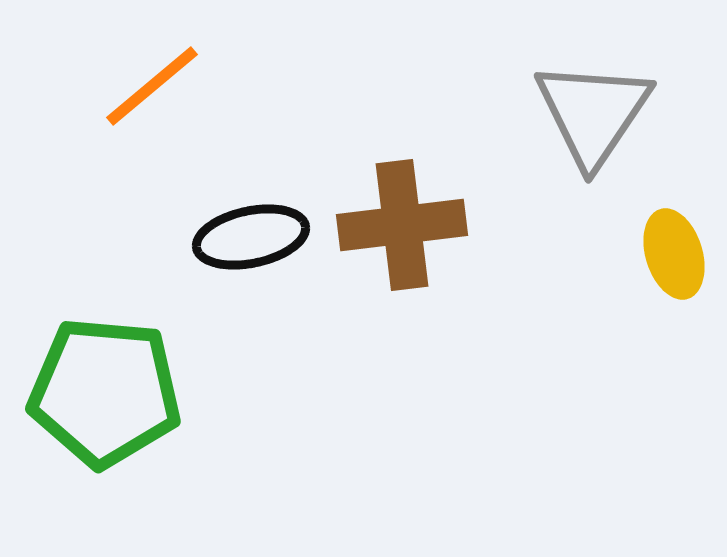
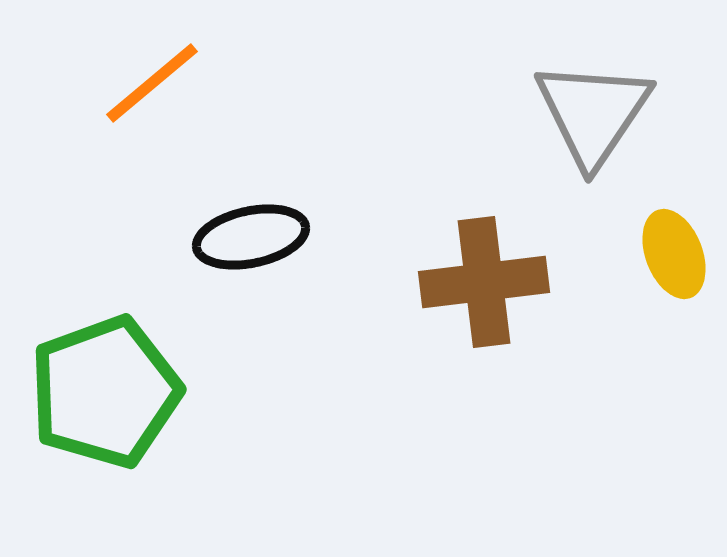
orange line: moved 3 px up
brown cross: moved 82 px right, 57 px down
yellow ellipse: rotated 4 degrees counterclockwise
green pentagon: rotated 25 degrees counterclockwise
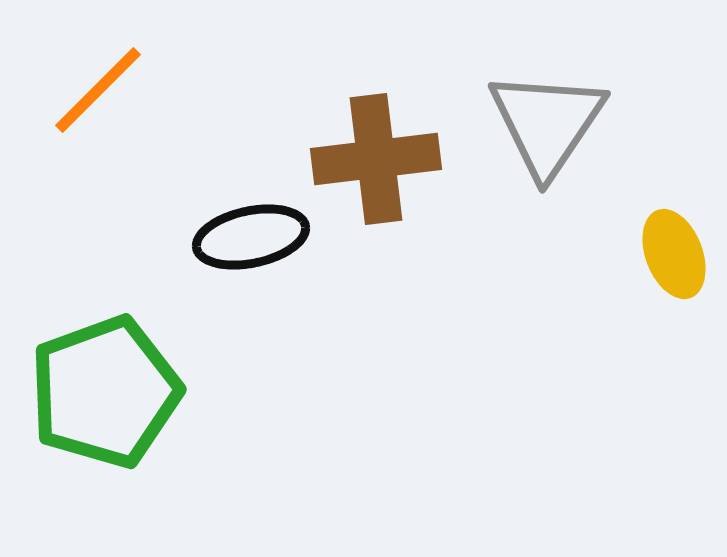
orange line: moved 54 px left, 7 px down; rotated 5 degrees counterclockwise
gray triangle: moved 46 px left, 10 px down
brown cross: moved 108 px left, 123 px up
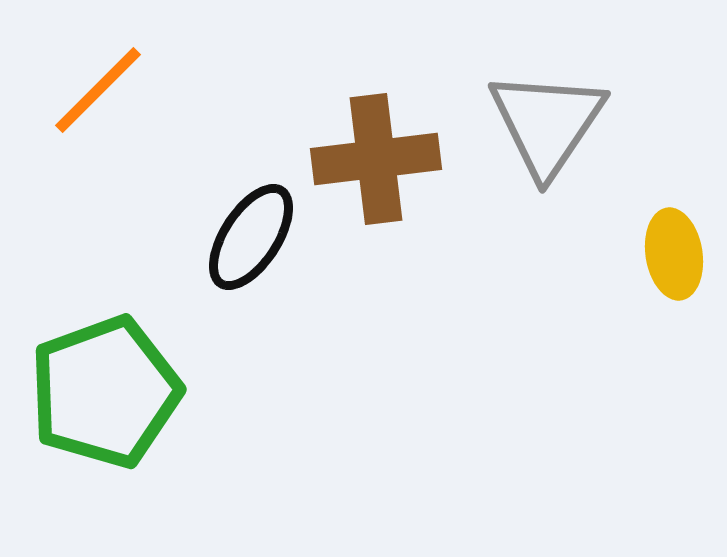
black ellipse: rotated 45 degrees counterclockwise
yellow ellipse: rotated 12 degrees clockwise
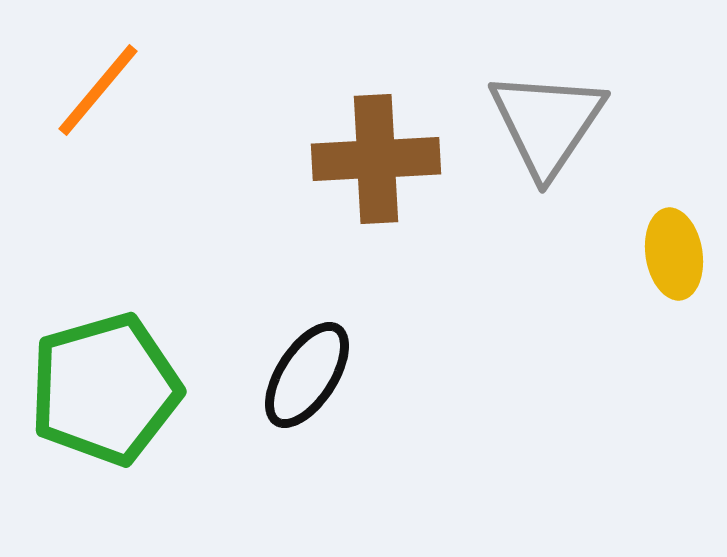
orange line: rotated 5 degrees counterclockwise
brown cross: rotated 4 degrees clockwise
black ellipse: moved 56 px right, 138 px down
green pentagon: moved 3 px up; rotated 4 degrees clockwise
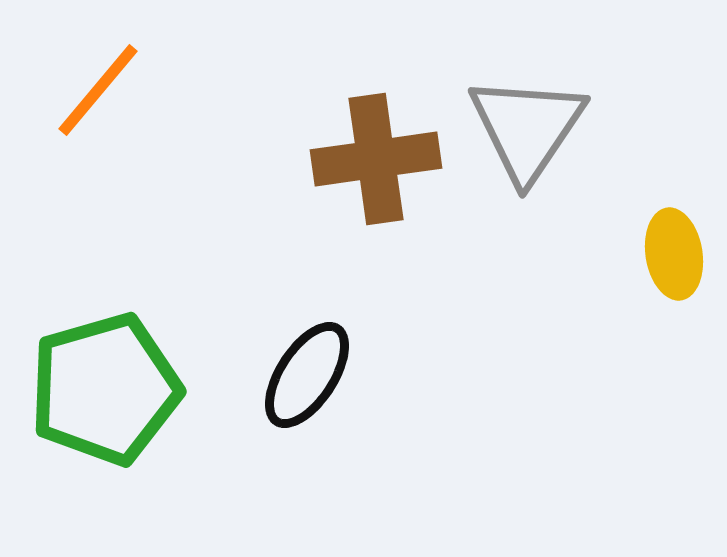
gray triangle: moved 20 px left, 5 px down
brown cross: rotated 5 degrees counterclockwise
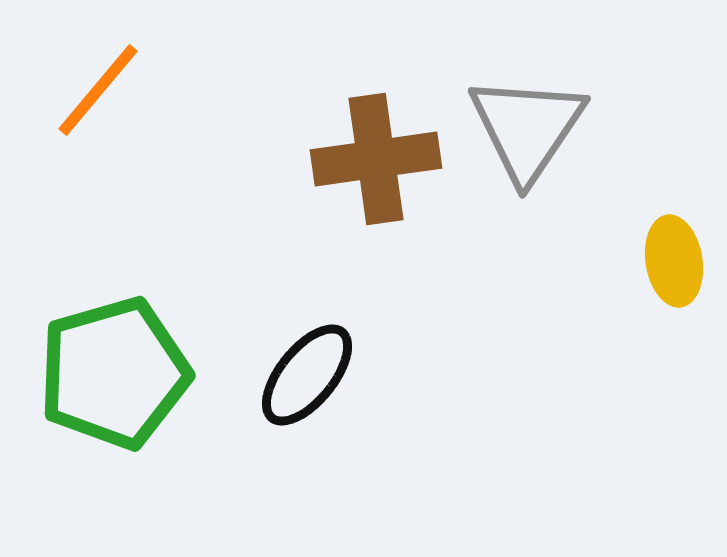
yellow ellipse: moved 7 px down
black ellipse: rotated 6 degrees clockwise
green pentagon: moved 9 px right, 16 px up
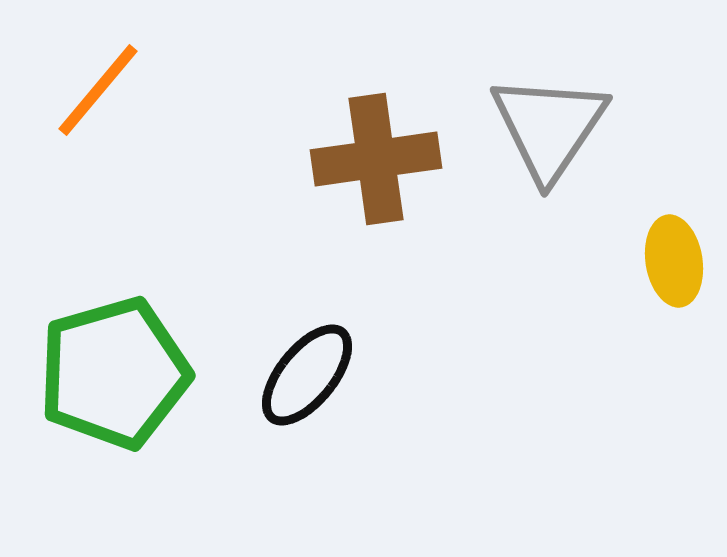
gray triangle: moved 22 px right, 1 px up
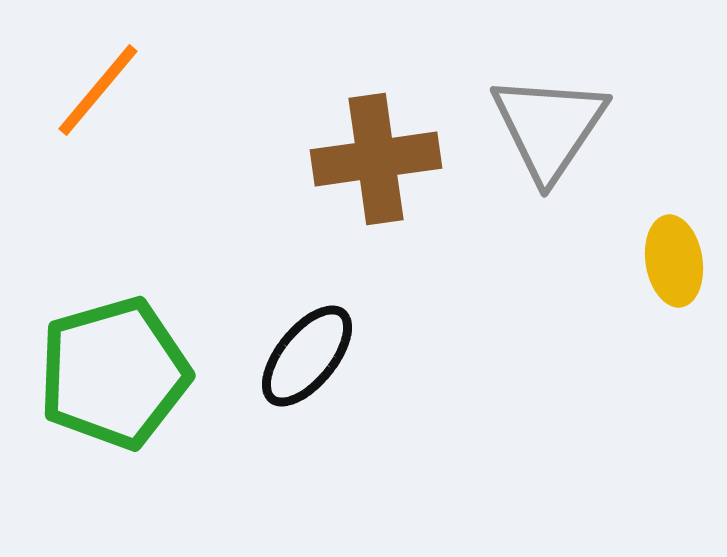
black ellipse: moved 19 px up
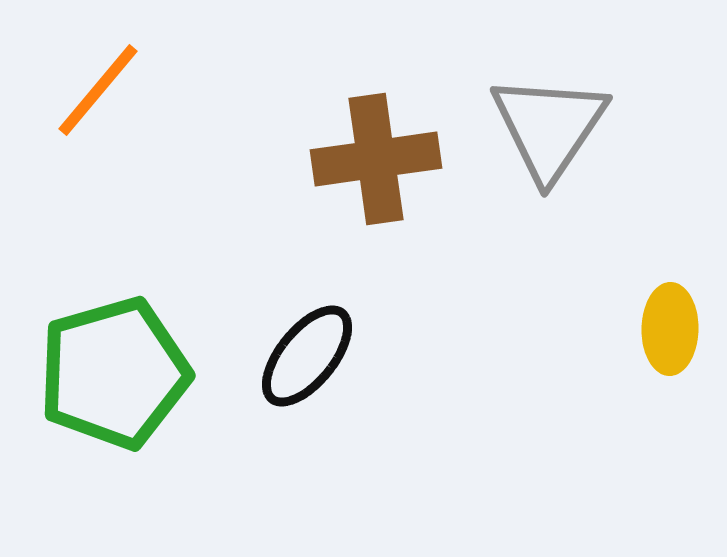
yellow ellipse: moved 4 px left, 68 px down; rotated 10 degrees clockwise
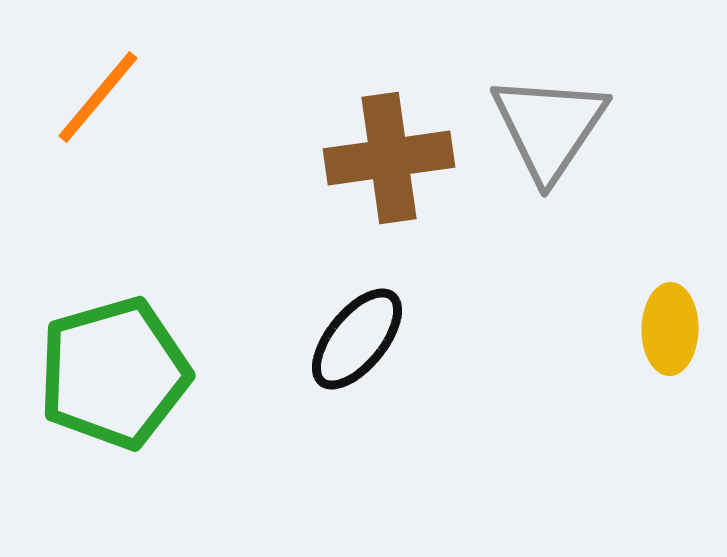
orange line: moved 7 px down
brown cross: moved 13 px right, 1 px up
black ellipse: moved 50 px right, 17 px up
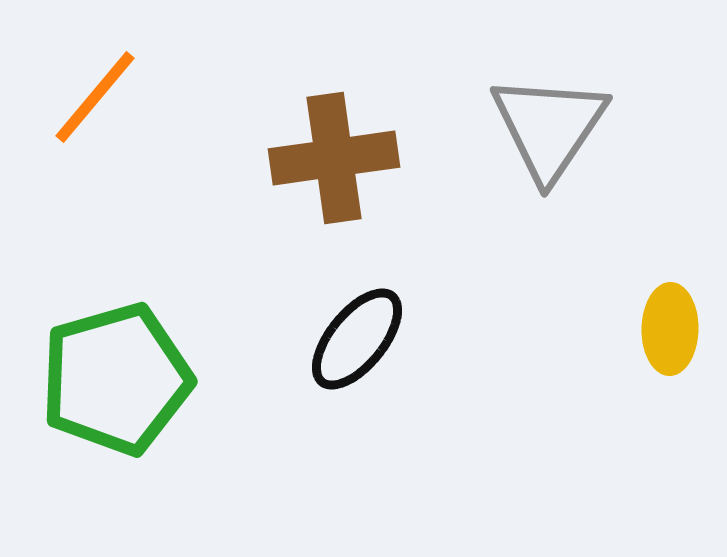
orange line: moved 3 px left
brown cross: moved 55 px left
green pentagon: moved 2 px right, 6 px down
